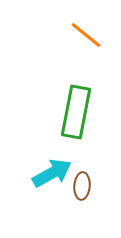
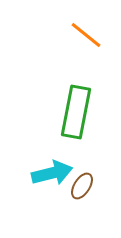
cyan arrow: rotated 15 degrees clockwise
brown ellipse: rotated 28 degrees clockwise
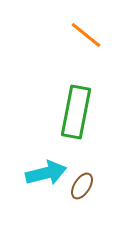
cyan arrow: moved 6 px left
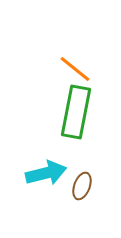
orange line: moved 11 px left, 34 px down
brown ellipse: rotated 12 degrees counterclockwise
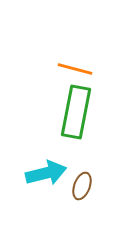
orange line: rotated 24 degrees counterclockwise
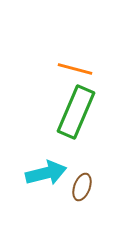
green rectangle: rotated 12 degrees clockwise
brown ellipse: moved 1 px down
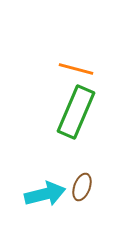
orange line: moved 1 px right
cyan arrow: moved 1 px left, 21 px down
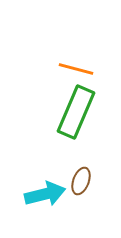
brown ellipse: moved 1 px left, 6 px up
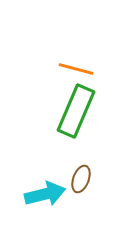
green rectangle: moved 1 px up
brown ellipse: moved 2 px up
